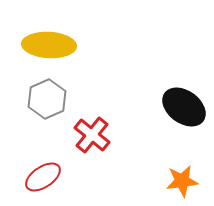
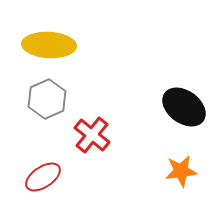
orange star: moved 1 px left, 10 px up
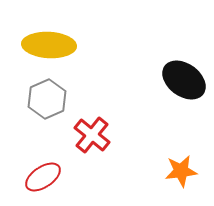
black ellipse: moved 27 px up
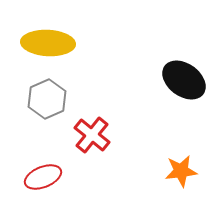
yellow ellipse: moved 1 px left, 2 px up
red ellipse: rotated 12 degrees clockwise
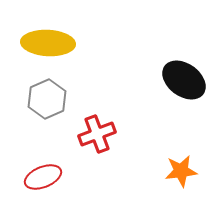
red cross: moved 5 px right, 1 px up; rotated 30 degrees clockwise
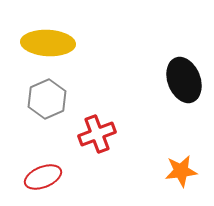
black ellipse: rotated 33 degrees clockwise
